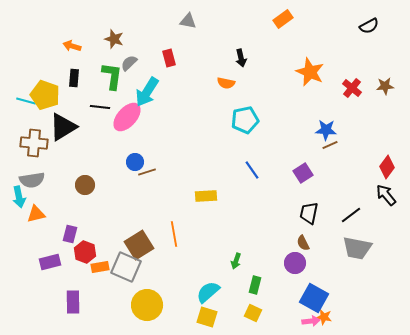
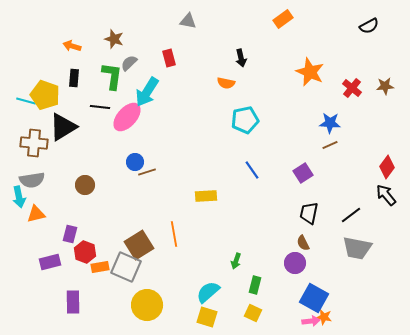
blue star at (326, 130): moved 4 px right, 7 px up
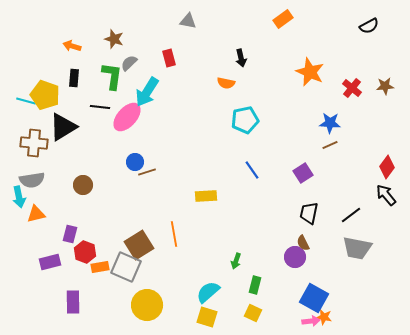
brown circle at (85, 185): moved 2 px left
purple circle at (295, 263): moved 6 px up
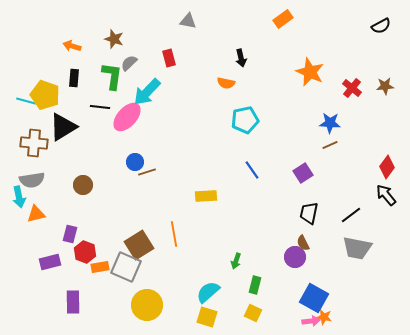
black semicircle at (369, 26): moved 12 px right
cyan arrow at (147, 92): rotated 12 degrees clockwise
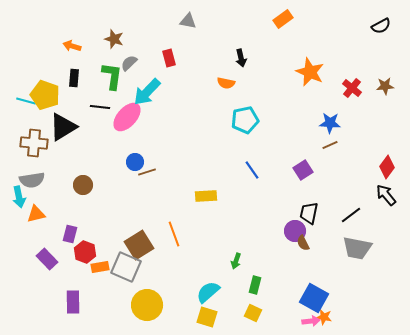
purple square at (303, 173): moved 3 px up
orange line at (174, 234): rotated 10 degrees counterclockwise
purple circle at (295, 257): moved 26 px up
purple rectangle at (50, 262): moved 3 px left, 3 px up; rotated 60 degrees clockwise
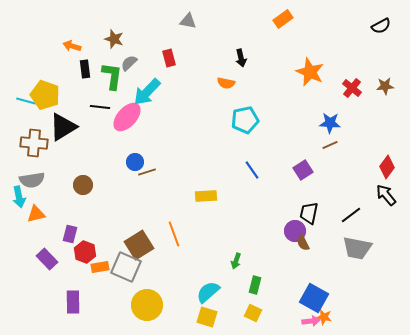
black rectangle at (74, 78): moved 11 px right, 9 px up; rotated 12 degrees counterclockwise
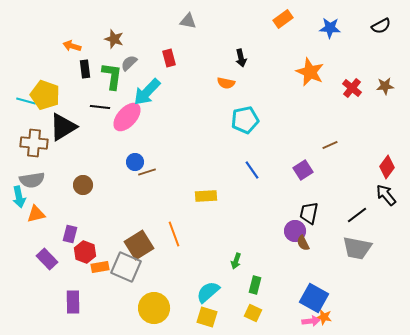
blue star at (330, 123): moved 95 px up
black line at (351, 215): moved 6 px right
yellow circle at (147, 305): moved 7 px right, 3 px down
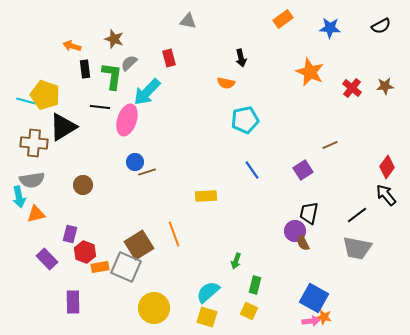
pink ellipse at (127, 117): moved 3 px down; rotated 24 degrees counterclockwise
yellow square at (253, 313): moved 4 px left, 2 px up
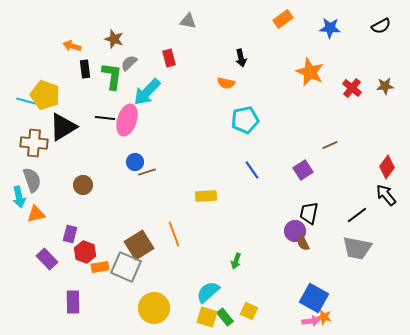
black line at (100, 107): moved 5 px right, 11 px down
gray semicircle at (32, 180): rotated 100 degrees counterclockwise
green rectangle at (255, 285): moved 30 px left, 32 px down; rotated 54 degrees counterclockwise
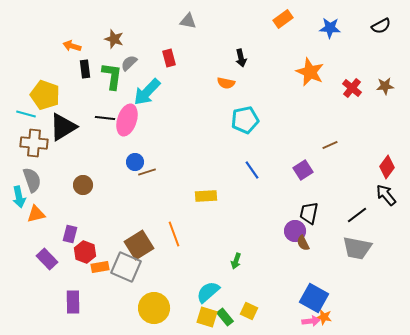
cyan line at (26, 101): moved 13 px down
